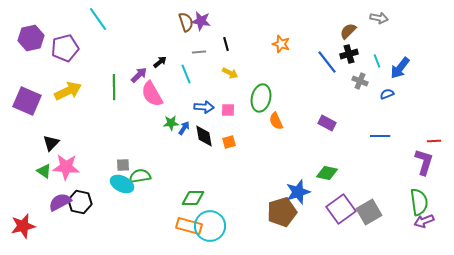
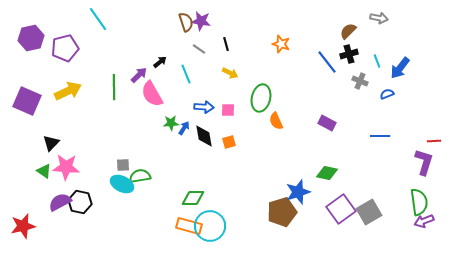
gray line at (199, 52): moved 3 px up; rotated 40 degrees clockwise
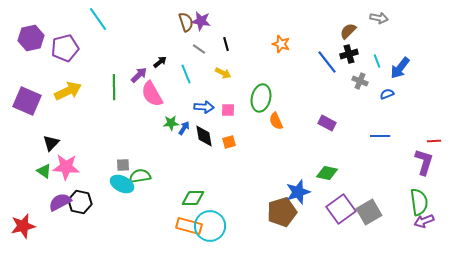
yellow arrow at (230, 73): moved 7 px left
